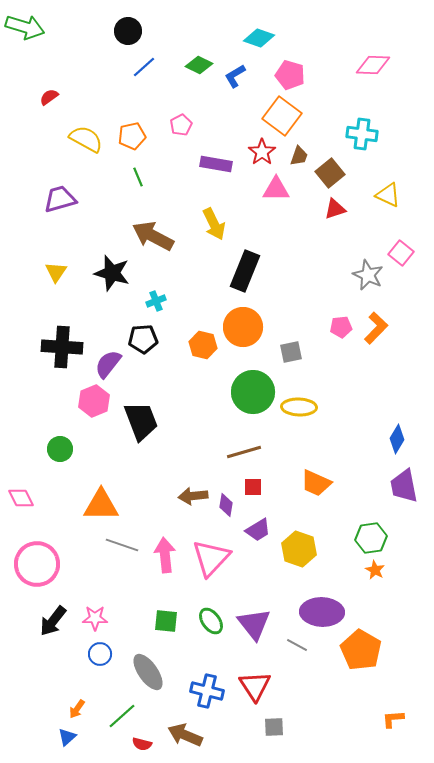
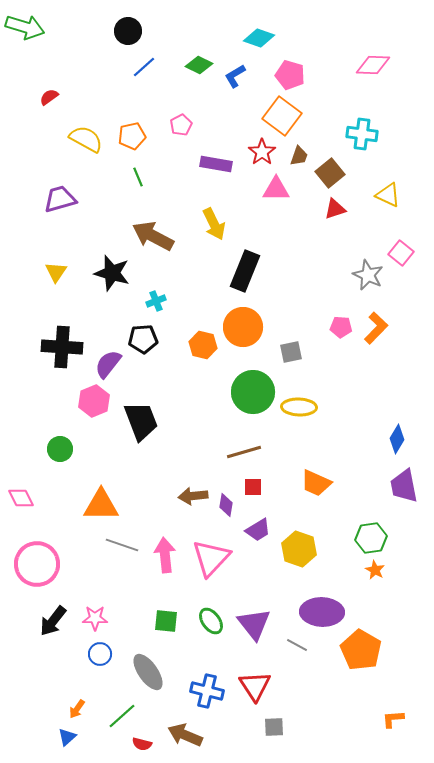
pink pentagon at (341, 327): rotated 10 degrees clockwise
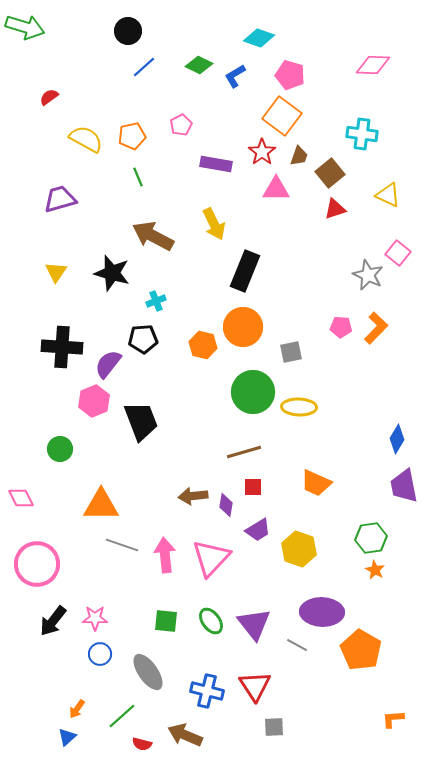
pink square at (401, 253): moved 3 px left
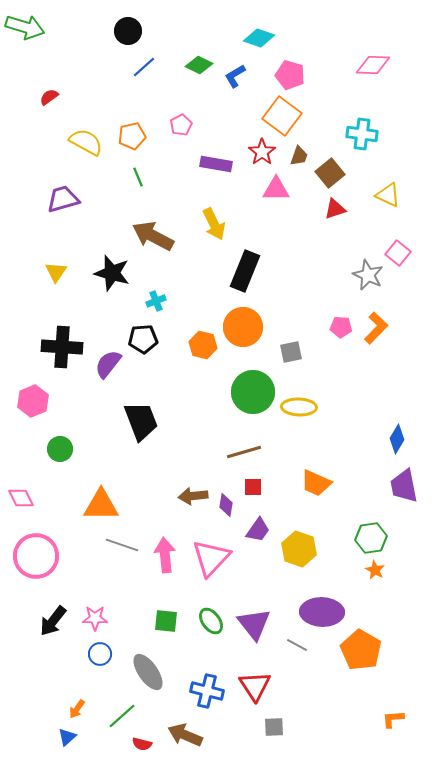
yellow semicircle at (86, 139): moved 3 px down
purple trapezoid at (60, 199): moved 3 px right
pink hexagon at (94, 401): moved 61 px left
purple trapezoid at (258, 530): rotated 24 degrees counterclockwise
pink circle at (37, 564): moved 1 px left, 8 px up
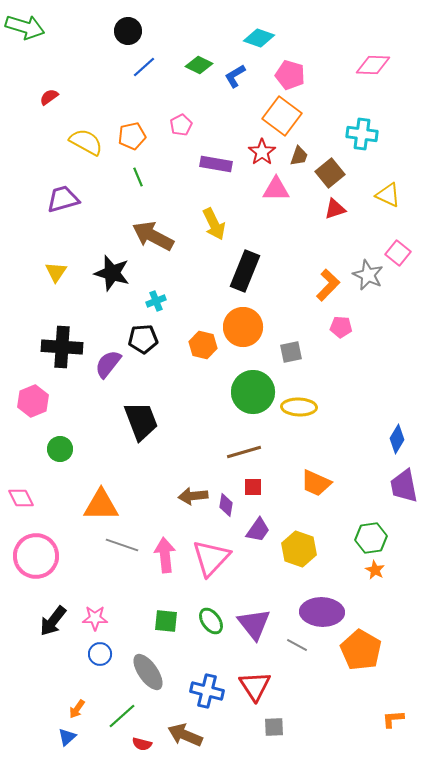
orange L-shape at (376, 328): moved 48 px left, 43 px up
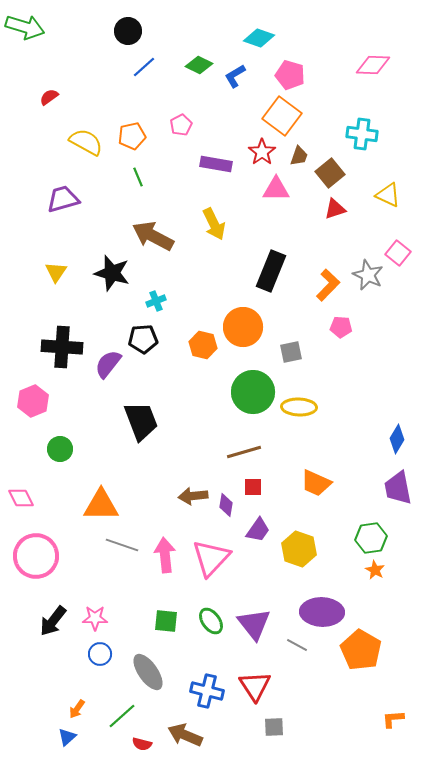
black rectangle at (245, 271): moved 26 px right
purple trapezoid at (404, 486): moved 6 px left, 2 px down
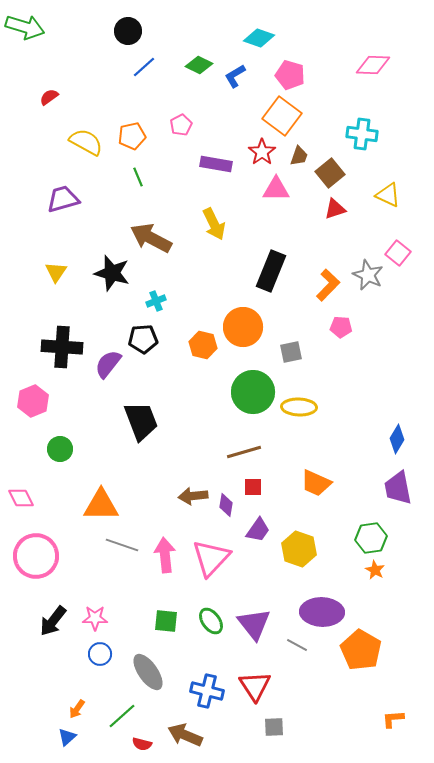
brown arrow at (153, 236): moved 2 px left, 2 px down
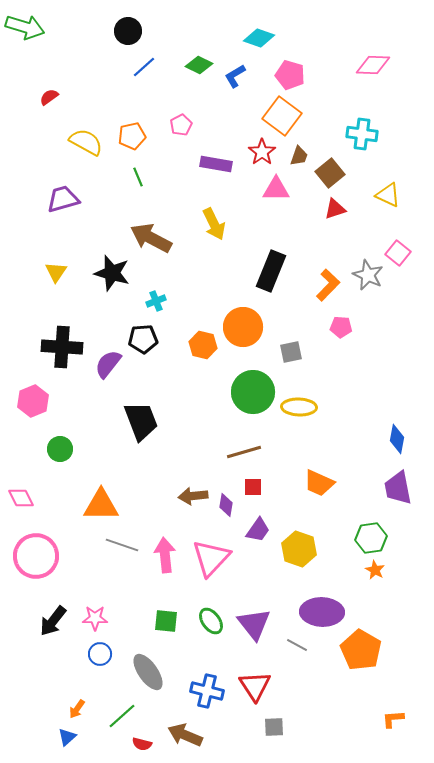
blue diamond at (397, 439): rotated 20 degrees counterclockwise
orange trapezoid at (316, 483): moved 3 px right
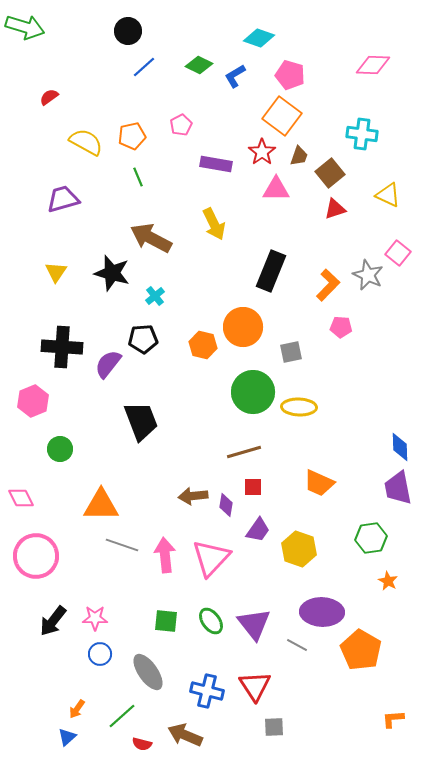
cyan cross at (156, 301): moved 1 px left, 5 px up; rotated 18 degrees counterclockwise
blue diamond at (397, 439): moved 3 px right, 8 px down; rotated 12 degrees counterclockwise
orange star at (375, 570): moved 13 px right, 11 px down
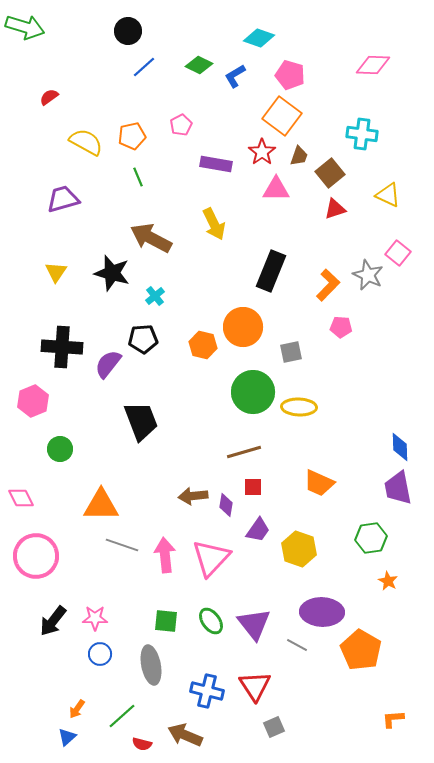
gray ellipse at (148, 672): moved 3 px right, 7 px up; rotated 24 degrees clockwise
gray square at (274, 727): rotated 20 degrees counterclockwise
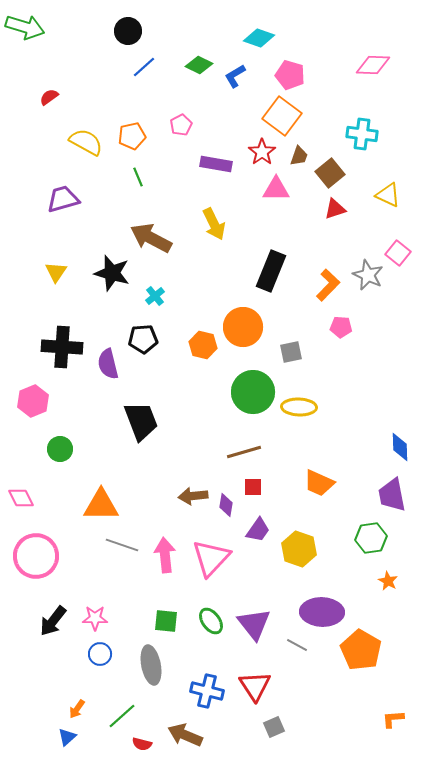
purple semicircle at (108, 364): rotated 52 degrees counterclockwise
purple trapezoid at (398, 488): moved 6 px left, 7 px down
